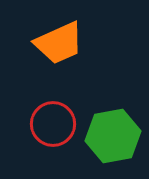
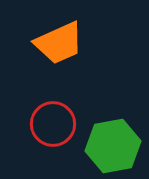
green hexagon: moved 10 px down
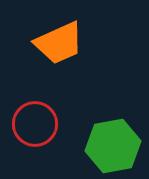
red circle: moved 18 px left
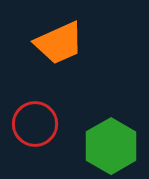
green hexagon: moved 2 px left; rotated 20 degrees counterclockwise
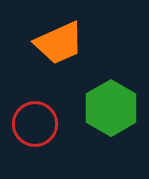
green hexagon: moved 38 px up
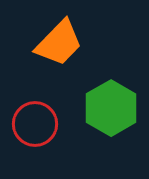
orange trapezoid: rotated 22 degrees counterclockwise
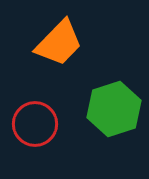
green hexagon: moved 3 px right, 1 px down; rotated 12 degrees clockwise
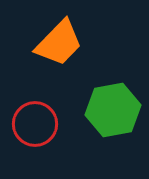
green hexagon: moved 1 px left, 1 px down; rotated 8 degrees clockwise
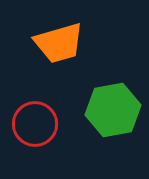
orange trapezoid: rotated 30 degrees clockwise
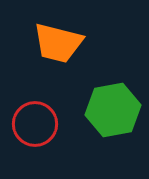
orange trapezoid: moved 1 px left; rotated 30 degrees clockwise
